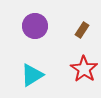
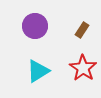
red star: moved 1 px left, 1 px up
cyan triangle: moved 6 px right, 4 px up
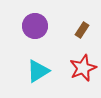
red star: rotated 16 degrees clockwise
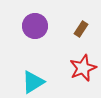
brown rectangle: moved 1 px left, 1 px up
cyan triangle: moved 5 px left, 11 px down
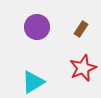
purple circle: moved 2 px right, 1 px down
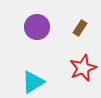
brown rectangle: moved 1 px left, 1 px up
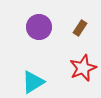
purple circle: moved 2 px right
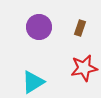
brown rectangle: rotated 14 degrees counterclockwise
red star: moved 1 px right; rotated 12 degrees clockwise
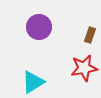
brown rectangle: moved 10 px right, 7 px down
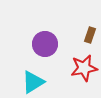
purple circle: moved 6 px right, 17 px down
